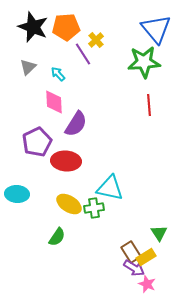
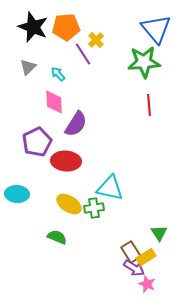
green semicircle: rotated 102 degrees counterclockwise
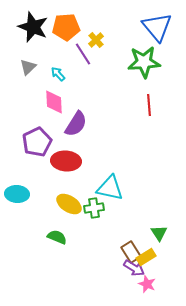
blue triangle: moved 1 px right, 2 px up
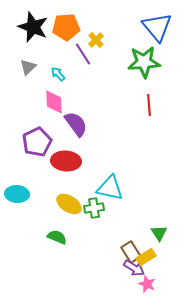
purple semicircle: rotated 68 degrees counterclockwise
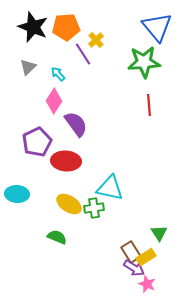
pink diamond: moved 1 px up; rotated 35 degrees clockwise
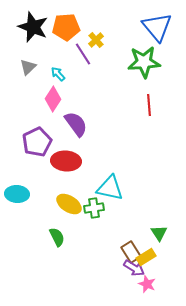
pink diamond: moved 1 px left, 2 px up
green semicircle: rotated 42 degrees clockwise
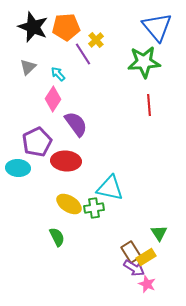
cyan ellipse: moved 1 px right, 26 px up
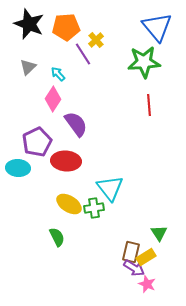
black star: moved 4 px left, 3 px up
cyan triangle: rotated 40 degrees clockwise
brown rectangle: rotated 45 degrees clockwise
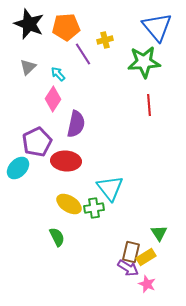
yellow cross: moved 9 px right; rotated 28 degrees clockwise
purple semicircle: rotated 48 degrees clockwise
cyan ellipse: rotated 50 degrees counterclockwise
purple arrow: moved 6 px left
